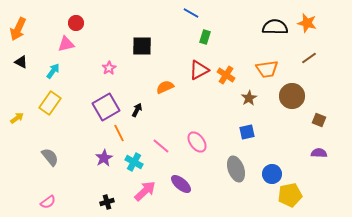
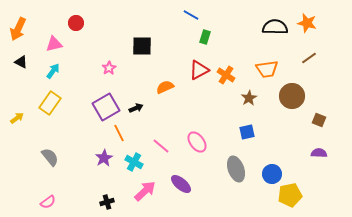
blue line: moved 2 px down
pink triangle: moved 12 px left
black arrow: moved 1 px left, 2 px up; rotated 40 degrees clockwise
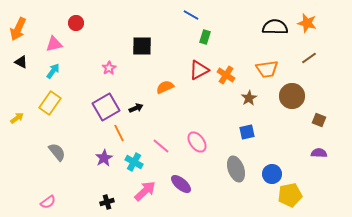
gray semicircle: moved 7 px right, 5 px up
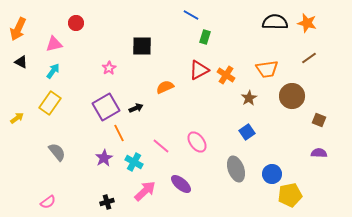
black semicircle: moved 5 px up
blue square: rotated 21 degrees counterclockwise
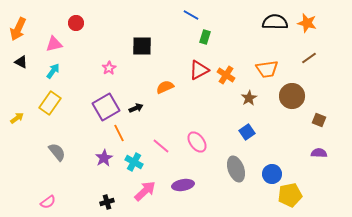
purple ellipse: moved 2 px right, 1 px down; rotated 50 degrees counterclockwise
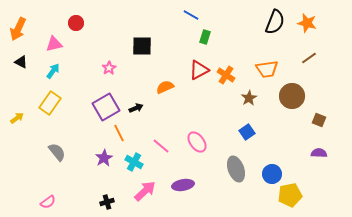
black semicircle: rotated 110 degrees clockwise
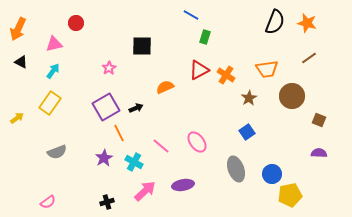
gray semicircle: rotated 108 degrees clockwise
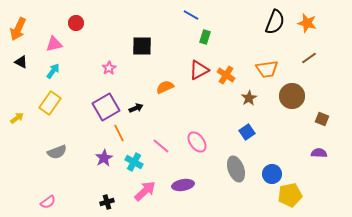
brown square: moved 3 px right, 1 px up
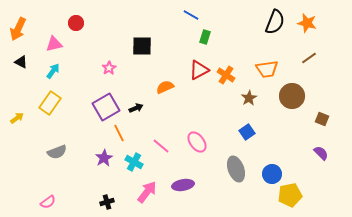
purple semicircle: moved 2 px right; rotated 42 degrees clockwise
pink arrow: moved 2 px right, 1 px down; rotated 10 degrees counterclockwise
